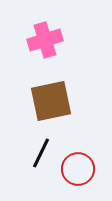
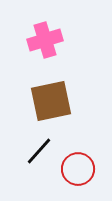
black line: moved 2 px left, 2 px up; rotated 16 degrees clockwise
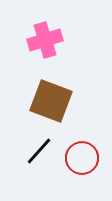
brown square: rotated 33 degrees clockwise
red circle: moved 4 px right, 11 px up
